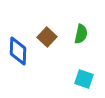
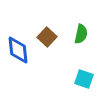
blue diamond: moved 1 px up; rotated 8 degrees counterclockwise
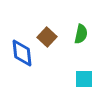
blue diamond: moved 4 px right, 3 px down
cyan square: rotated 18 degrees counterclockwise
